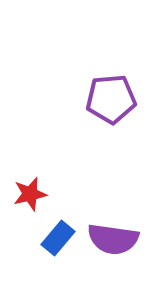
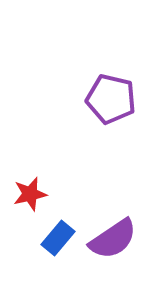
purple pentagon: rotated 18 degrees clockwise
purple semicircle: rotated 42 degrees counterclockwise
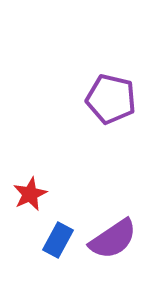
red star: rotated 12 degrees counterclockwise
blue rectangle: moved 2 px down; rotated 12 degrees counterclockwise
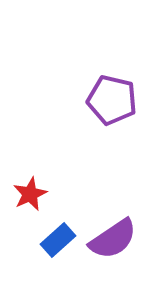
purple pentagon: moved 1 px right, 1 px down
blue rectangle: rotated 20 degrees clockwise
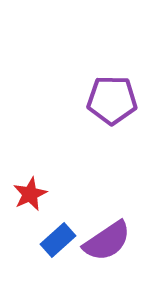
purple pentagon: rotated 12 degrees counterclockwise
purple semicircle: moved 6 px left, 2 px down
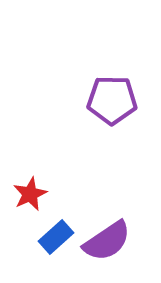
blue rectangle: moved 2 px left, 3 px up
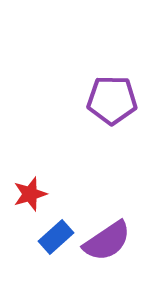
red star: rotated 8 degrees clockwise
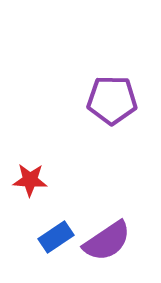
red star: moved 14 px up; rotated 20 degrees clockwise
blue rectangle: rotated 8 degrees clockwise
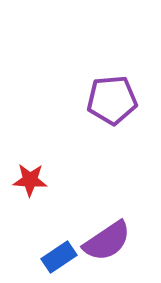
purple pentagon: rotated 6 degrees counterclockwise
blue rectangle: moved 3 px right, 20 px down
